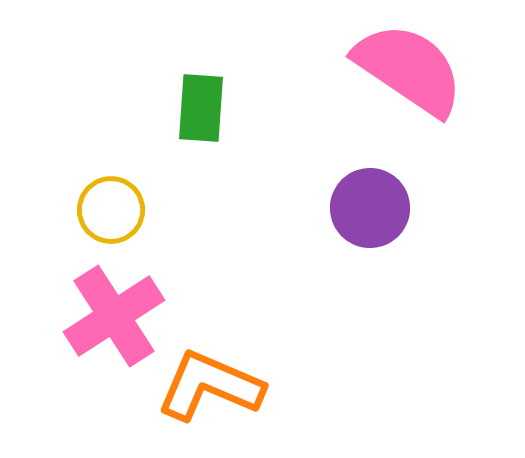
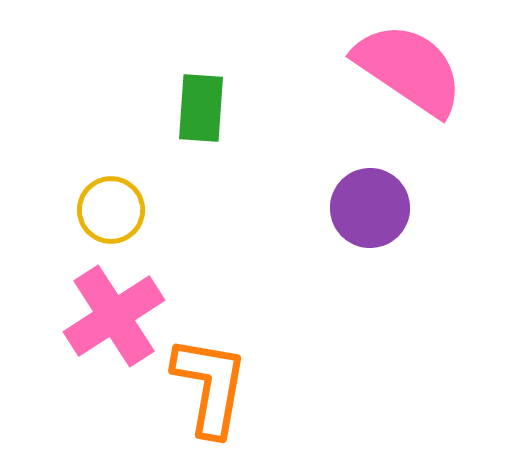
orange L-shape: rotated 77 degrees clockwise
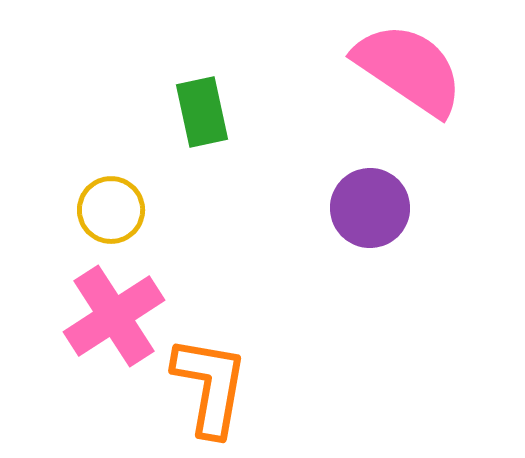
green rectangle: moved 1 px right, 4 px down; rotated 16 degrees counterclockwise
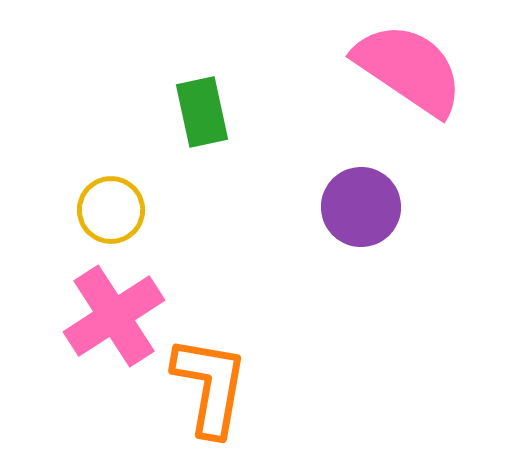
purple circle: moved 9 px left, 1 px up
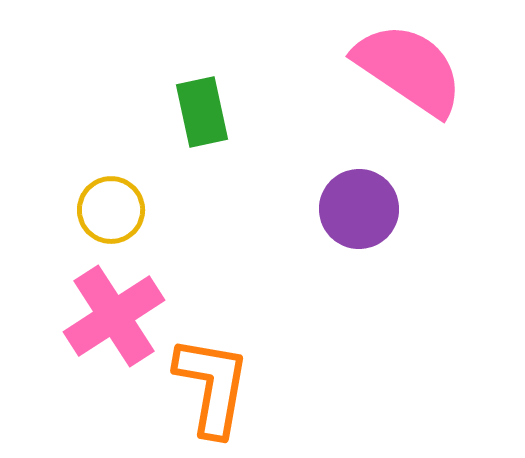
purple circle: moved 2 px left, 2 px down
orange L-shape: moved 2 px right
